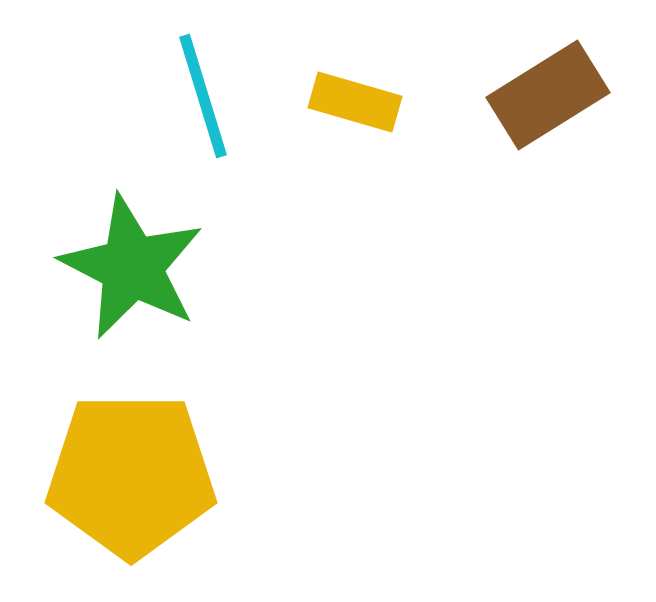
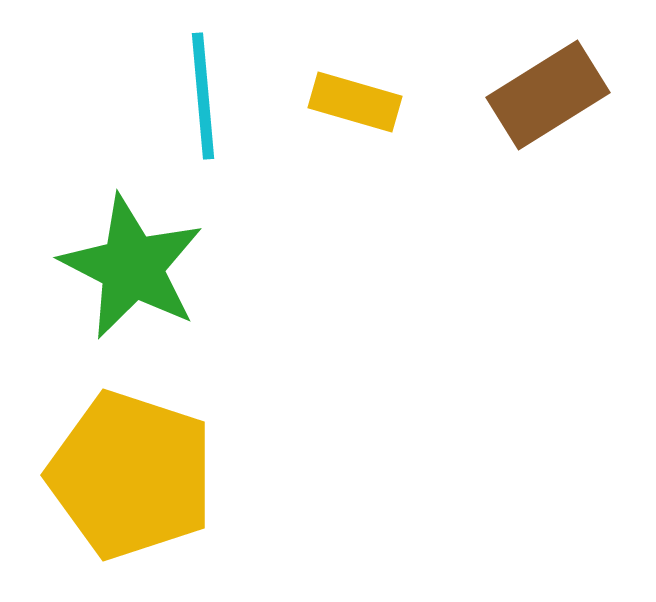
cyan line: rotated 12 degrees clockwise
yellow pentagon: rotated 18 degrees clockwise
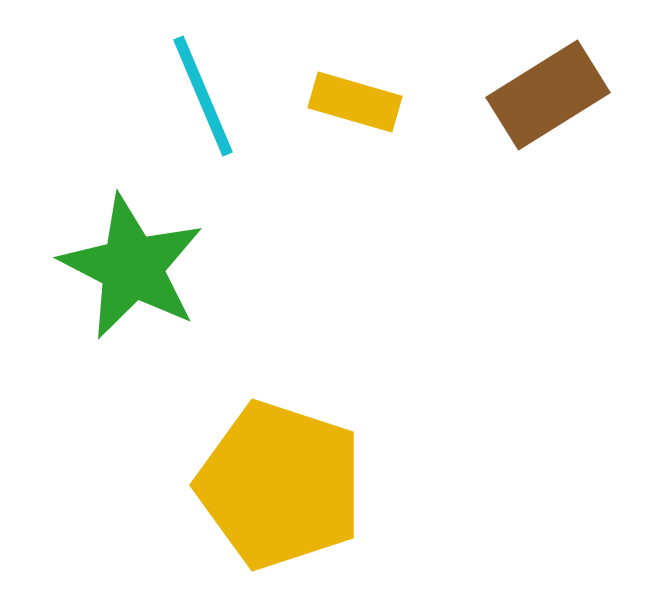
cyan line: rotated 18 degrees counterclockwise
yellow pentagon: moved 149 px right, 10 px down
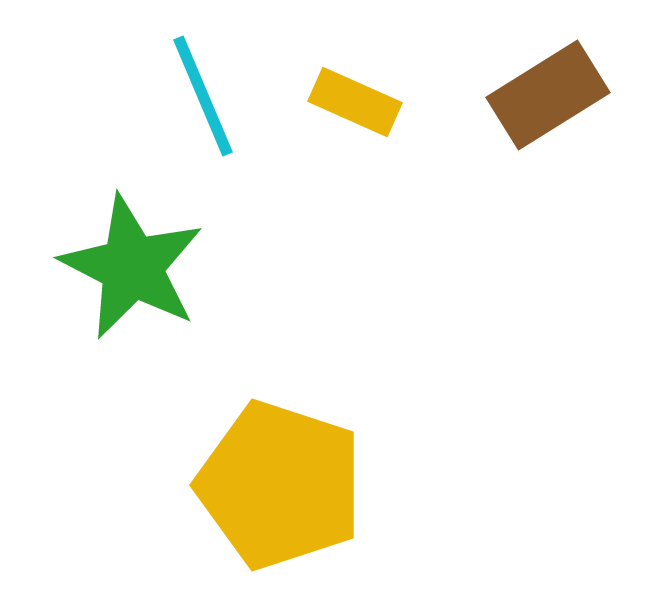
yellow rectangle: rotated 8 degrees clockwise
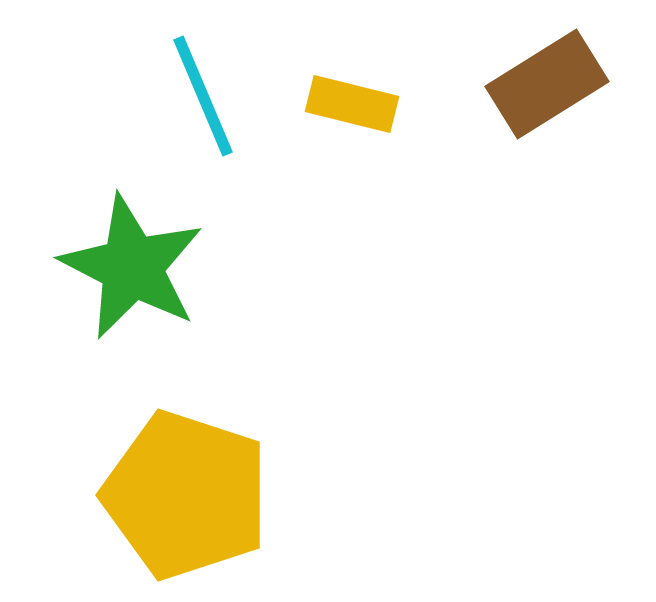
brown rectangle: moved 1 px left, 11 px up
yellow rectangle: moved 3 px left, 2 px down; rotated 10 degrees counterclockwise
yellow pentagon: moved 94 px left, 10 px down
